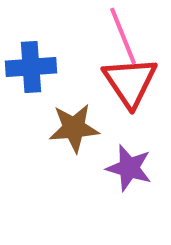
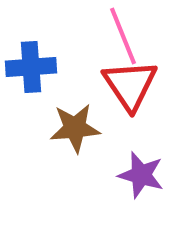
red triangle: moved 3 px down
brown star: moved 1 px right
purple star: moved 12 px right, 7 px down
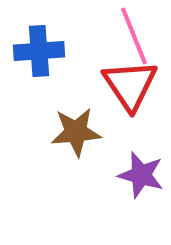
pink line: moved 11 px right
blue cross: moved 8 px right, 16 px up
brown star: moved 1 px right, 4 px down
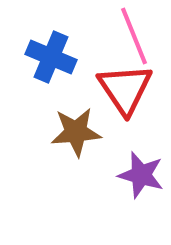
blue cross: moved 12 px right, 6 px down; rotated 27 degrees clockwise
red triangle: moved 5 px left, 4 px down
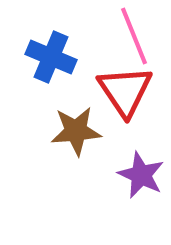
red triangle: moved 2 px down
brown star: moved 1 px up
purple star: rotated 9 degrees clockwise
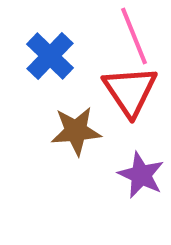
blue cross: moved 1 px left, 1 px up; rotated 21 degrees clockwise
red triangle: moved 5 px right
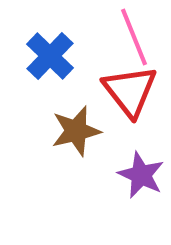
pink line: moved 1 px down
red triangle: rotated 4 degrees counterclockwise
brown star: rotated 9 degrees counterclockwise
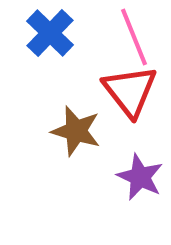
blue cross: moved 23 px up
brown star: rotated 30 degrees clockwise
purple star: moved 1 px left, 2 px down
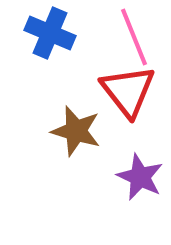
blue cross: rotated 21 degrees counterclockwise
red triangle: moved 2 px left
